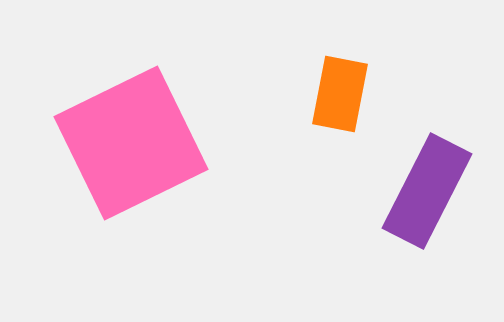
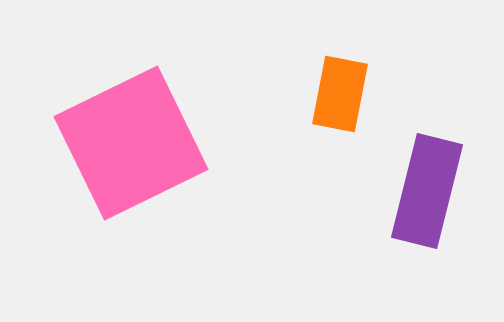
purple rectangle: rotated 13 degrees counterclockwise
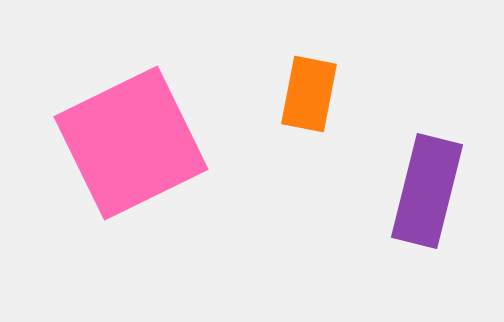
orange rectangle: moved 31 px left
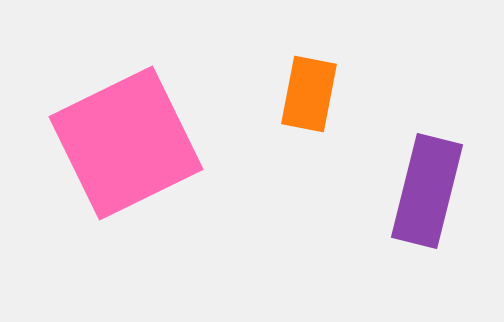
pink square: moved 5 px left
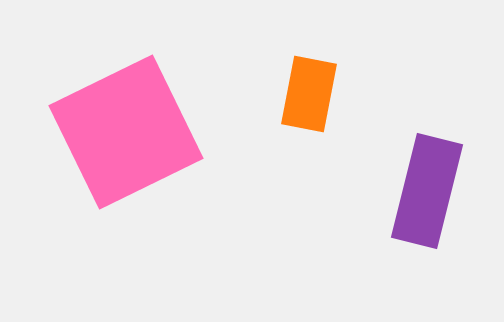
pink square: moved 11 px up
